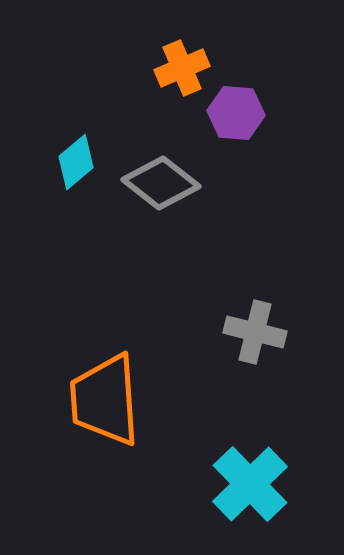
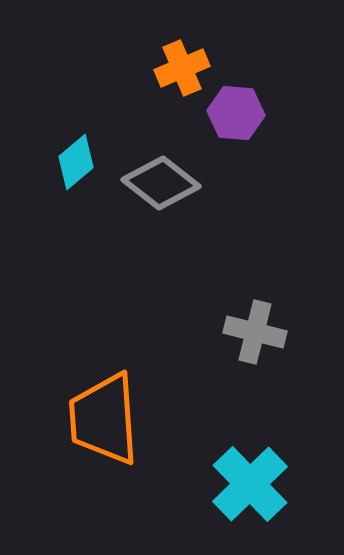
orange trapezoid: moved 1 px left, 19 px down
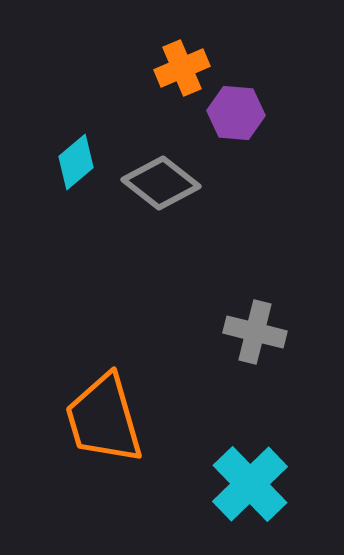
orange trapezoid: rotated 12 degrees counterclockwise
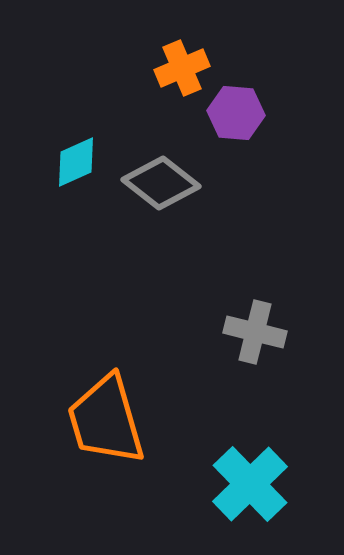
cyan diamond: rotated 16 degrees clockwise
orange trapezoid: moved 2 px right, 1 px down
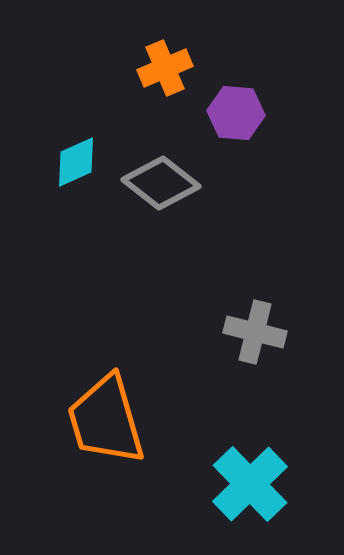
orange cross: moved 17 px left
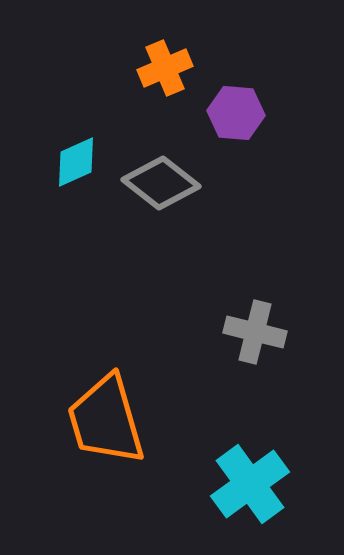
cyan cross: rotated 8 degrees clockwise
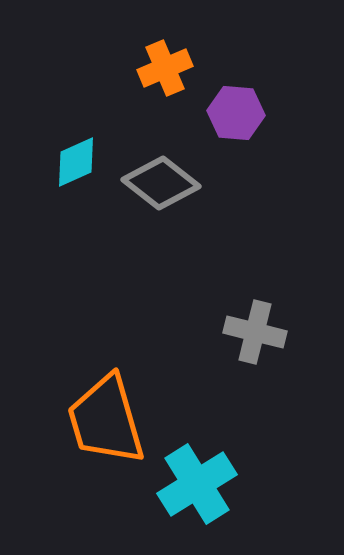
cyan cross: moved 53 px left; rotated 4 degrees clockwise
